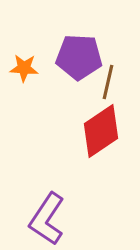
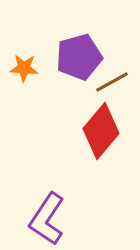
purple pentagon: rotated 18 degrees counterclockwise
brown line: moved 4 px right; rotated 48 degrees clockwise
red diamond: rotated 16 degrees counterclockwise
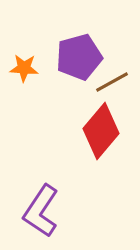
purple L-shape: moved 6 px left, 8 px up
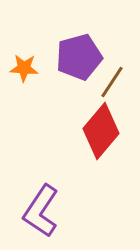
brown line: rotated 28 degrees counterclockwise
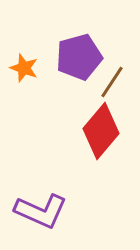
orange star: rotated 16 degrees clockwise
purple L-shape: rotated 100 degrees counterclockwise
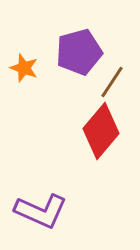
purple pentagon: moved 5 px up
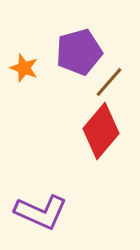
brown line: moved 3 px left; rotated 8 degrees clockwise
purple L-shape: moved 1 px down
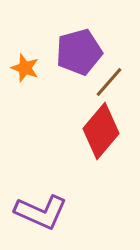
orange star: moved 1 px right
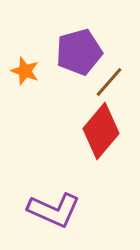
orange star: moved 3 px down
purple L-shape: moved 13 px right, 2 px up
